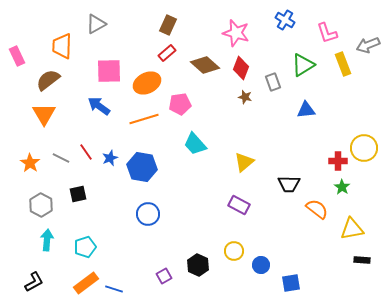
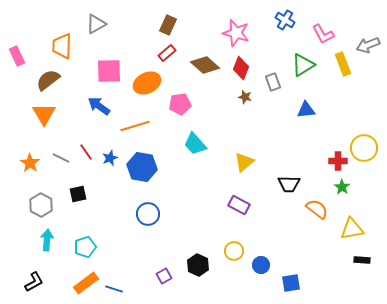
pink L-shape at (327, 33): moved 4 px left, 1 px down; rotated 10 degrees counterclockwise
orange line at (144, 119): moved 9 px left, 7 px down
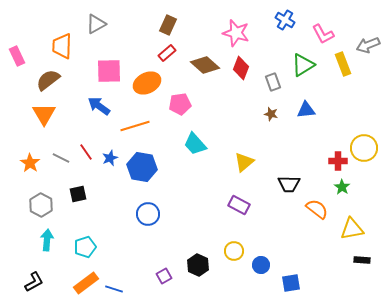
brown star at (245, 97): moved 26 px right, 17 px down
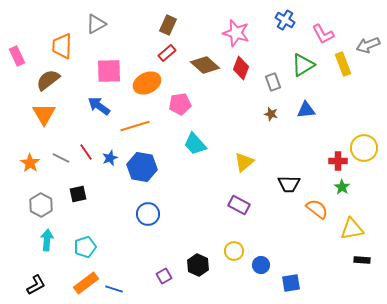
black L-shape at (34, 282): moved 2 px right, 3 px down
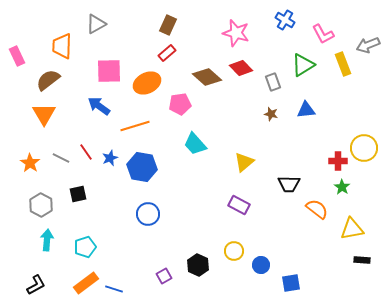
brown diamond at (205, 65): moved 2 px right, 12 px down
red diamond at (241, 68): rotated 65 degrees counterclockwise
